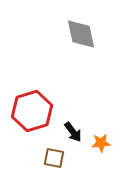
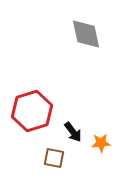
gray diamond: moved 5 px right
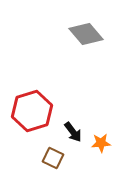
gray diamond: rotated 28 degrees counterclockwise
brown square: moved 1 px left; rotated 15 degrees clockwise
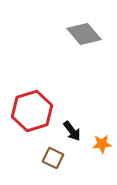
gray diamond: moved 2 px left
black arrow: moved 1 px left, 1 px up
orange star: moved 1 px right, 1 px down
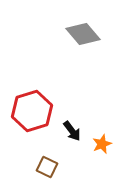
gray diamond: moved 1 px left
orange star: rotated 18 degrees counterclockwise
brown square: moved 6 px left, 9 px down
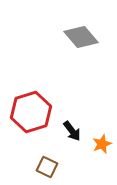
gray diamond: moved 2 px left, 3 px down
red hexagon: moved 1 px left, 1 px down
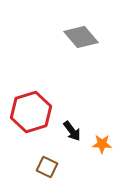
orange star: rotated 24 degrees clockwise
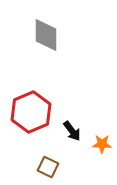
gray diamond: moved 35 px left, 2 px up; rotated 40 degrees clockwise
red hexagon: rotated 6 degrees counterclockwise
brown square: moved 1 px right
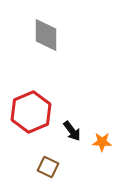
orange star: moved 2 px up
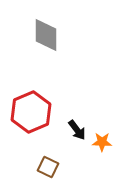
black arrow: moved 5 px right, 1 px up
